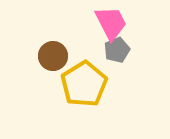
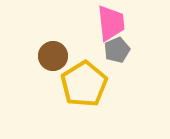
pink trapezoid: rotated 21 degrees clockwise
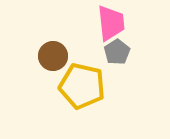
gray pentagon: moved 2 px down; rotated 10 degrees counterclockwise
yellow pentagon: moved 2 px left, 2 px down; rotated 27 degrees counterclockwise
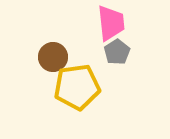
brown circle: moved 1 px down
yellow pentagon: moved 5 px left, 1 px down; rotated 21 degrees counterclockwise
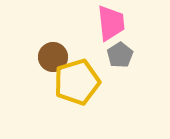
gray pentagon: moved 3 px right, 3 px down
yellow pentagon: moved 5 px up; rotated 9 degrees counterclockwise
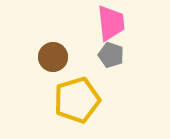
gray pentagon: moved 9 px left; rotated 20 degrees counterclockwise
yellow pentagon: moved 18 px down
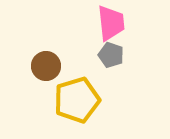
brown circle: moved 7 px left, 9 px down
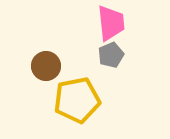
gray pentagon: rotated 30 degrees clockwise
yellow pentagon: rotated 6 degrees clockwise
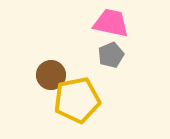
pink trapezoid: rotated 72 degrees counterclockwise
brown circle: moved 5 px right, 9 px down
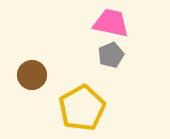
brown circle: moved 19 px left
yellow pentagon: moved 5 px right, 8 px down; rotated 18 degrees counterclockwise
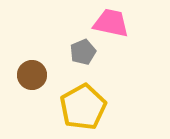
gray pentagon: moved 28 px left, 3 px up
yellow pentagon: moved 1 px right, 1 px up
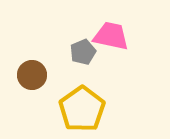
pink trapezoid: moved 13 px down
yellow pentagon: moved 1 px left, 2 px down; rotated 6 degrees counterclockwise
